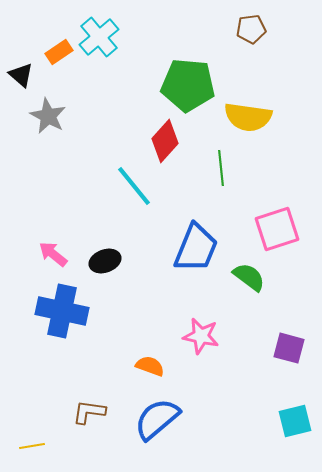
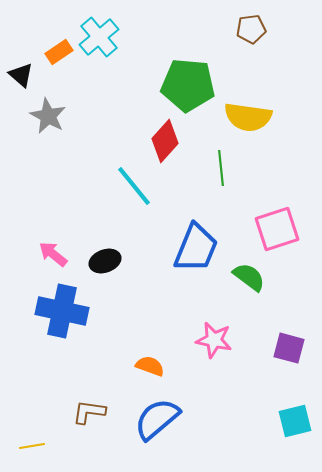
pink star: moved 13 px right, 4 px down
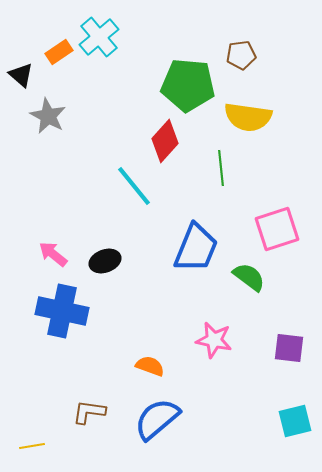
brown pentagon: moved 10 px left, 26 px down
purple square: rotated 8 degrees counterclockwise
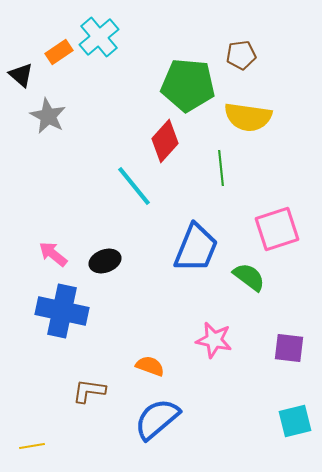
brown L-shape: moved 21 px up
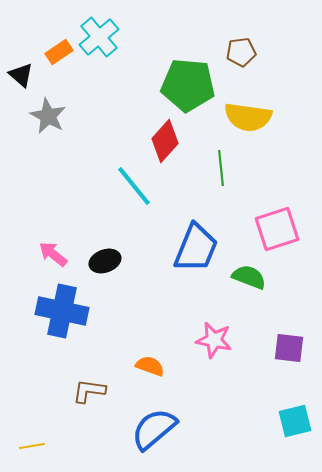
brown pentagon: moved 3 px up
green semicircle: rotated 16 degrees counterclockwise
blue semicircle: moved 3 px left, 10 px down
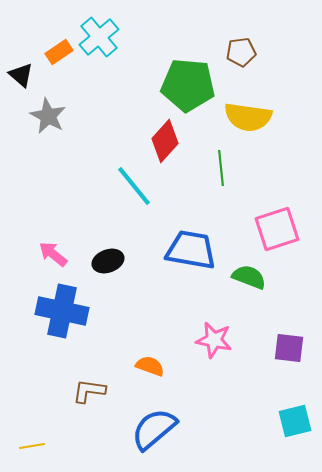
blue trapezoid: moved 5 px left, 2 px down; rotated 102 degrees counterclockwise
black ellipse: moved 3 px right
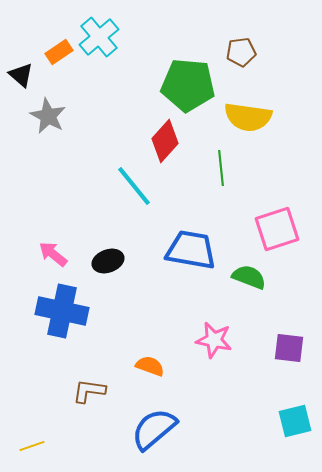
yellow line: rotated 10 degrees counterclockwise
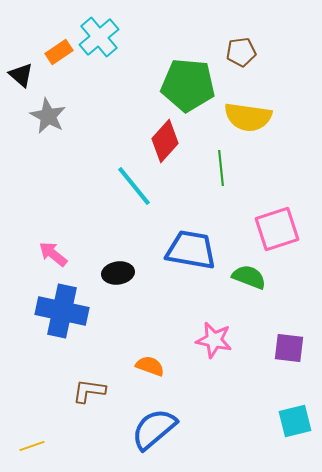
black ellipse: moved 10 px right, 12 px down; rotated 12 degrees clockwise
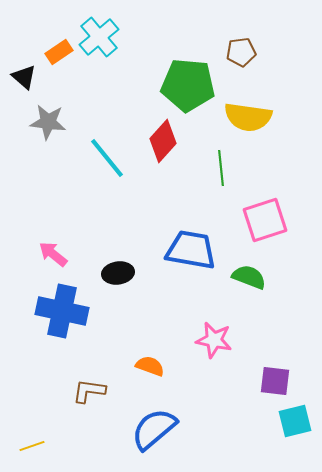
black triangle: moved 3 px right, 2 px down
gray star: moved 6 px down; rotated 21 degrees counterclockwise
red diamond: moved 2 px left
cyan line: moved 27 px left, 28 px up
pink square: moved 12 px left, 9 px up
purple square: moved 14 px left, 33 px down
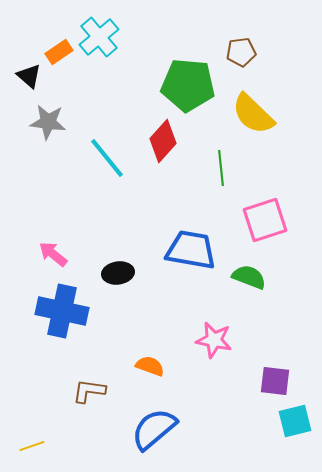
black triangle: moved 5 px right, 1 px up
yellow semicircle: moved 5 px right, 3 px up; rotated 36 degrees clockwise
